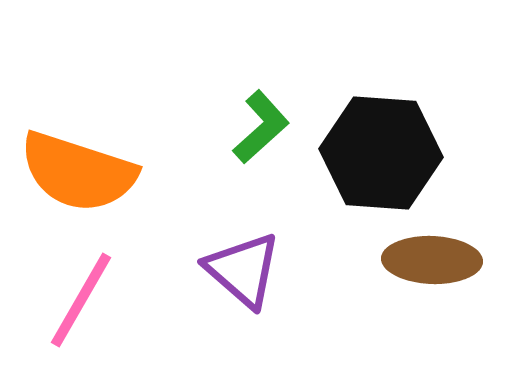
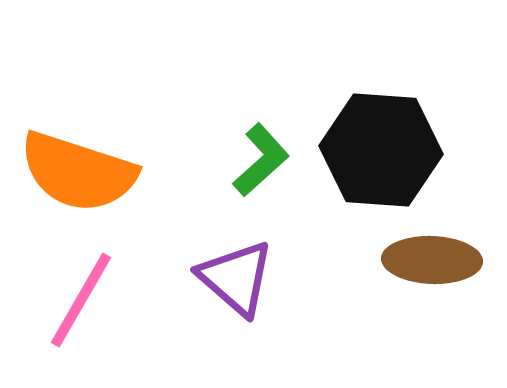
green L-shape: moved 33 px down
black hexagon: moved 3 px up
purple triangle: moved 7 px left, 8 px down
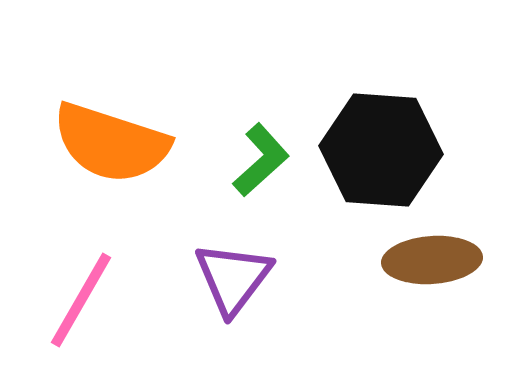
orange semicircle: moved 33 px right, 29 px up
brown ellipse: rotated 6 degrees counterclockwise
purple triangle: moved 3 px left; rotated 26 degrees clockwise
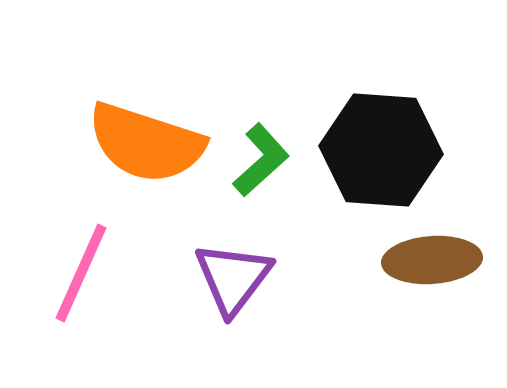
orange semicircle: moved 35 px right
pink line: moved 27 px up; rotated 6 degrees counterclockwise
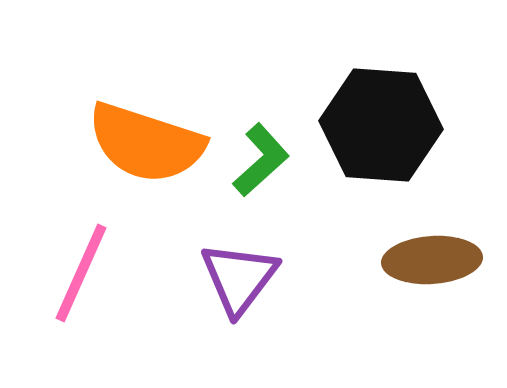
black hexagon: moved 25 px up
purple triangle: moved 6 px right
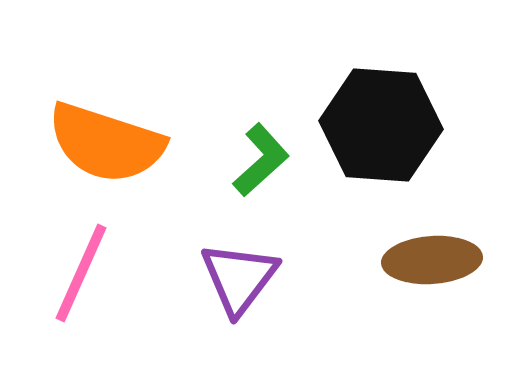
orange semicircle: moved 40 px left
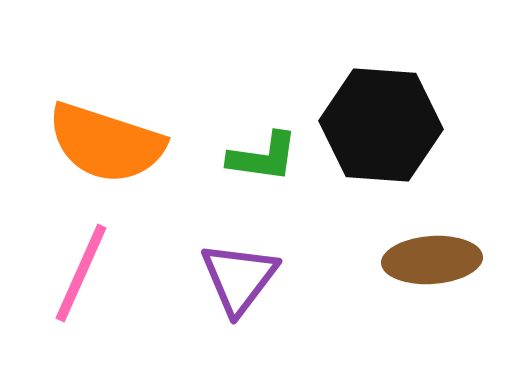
green L-shape: moved 2 px right, 3 px up; rotated 50 degrees clockwise
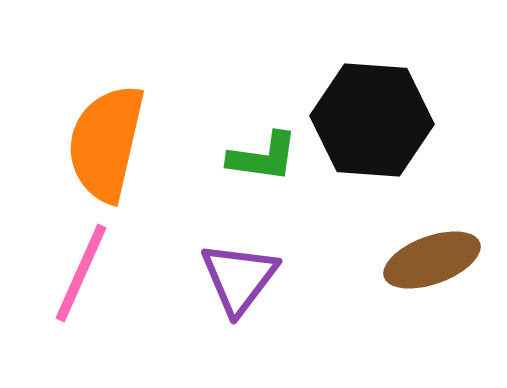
black hexagon: moved 9 px left, 5 px up
orange semicircle: rotated 85 degrees clockwise
brown ellipse: rotated 16 degrees counterclockwise
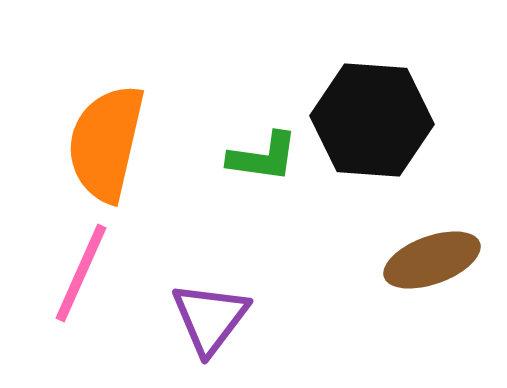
purple triangle: moved 29 px left, 40 px down
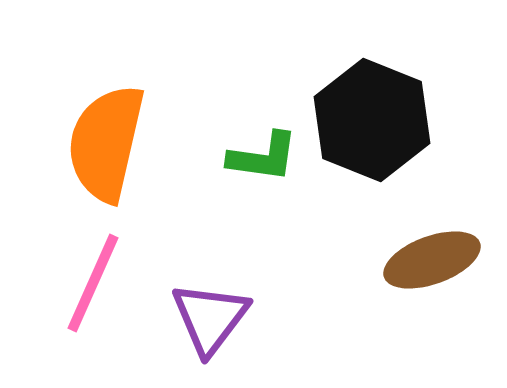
black hexagon: rotated 18 degrees clockwise
pink line: moved 12 px right, 10 px down
